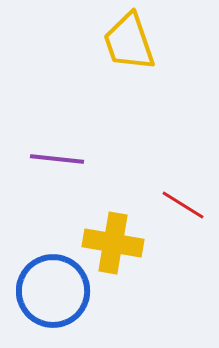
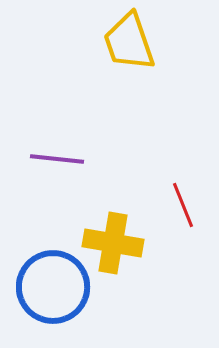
red line: rotated 36 degrees clockwise
blue circle: moved 4 px up
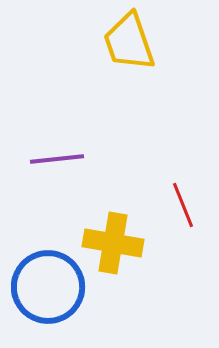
purple line: rotated 12 degrees counterclockwise
blue circle: moved 5 px left
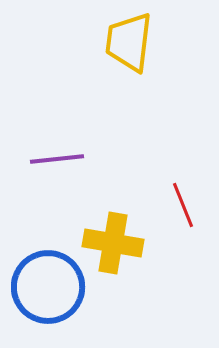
yellow trapezoid: rotated 26 degrees clockwise
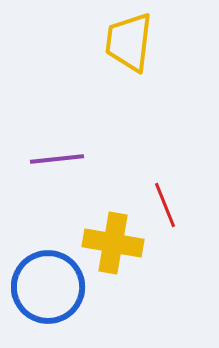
red line: moved 18 px left
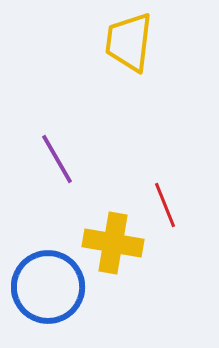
purple line: rotated 66 degrees clockwise
